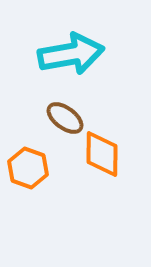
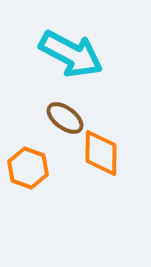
cyan arrow: rotated 38 degrees clockwise
orange diamond: moved 1 px left, 1 px up
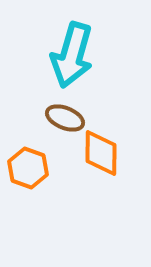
cyan arrow: moved 1 px right, 1 px down; rotated 78 degrees clockwise
brown ellipse: rotated 15 degrees counterclockwise
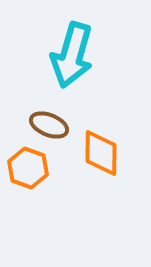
brown ellipse: moved 16 px left, 7 px down
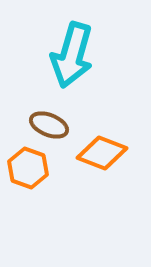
orange diamond: moved 1 px right; rotated 69 degrees counterclockwise
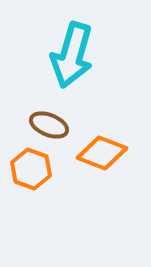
orange hexagon: moved 3 px right, 1 px down
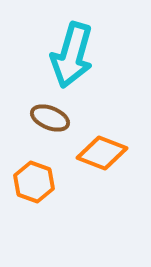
brown ellipse: moved 1 px right, 7 px up
orange hexagon: moved 3 px right, 13 px down
